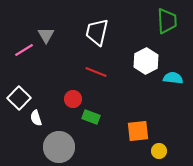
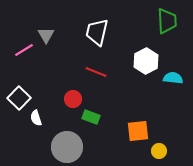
gray circle: moved 8 px right
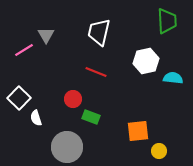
white trapezoid: moved 2 px right
white hexagon: rotated 15 degrees clockwise
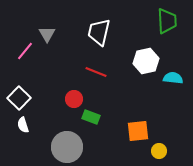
gray triangle: moved 1 px right, 1 px up
pink line: moved 1 px right, 1 px down; rotated 18 degrees counterclockwise
red circle: moved 1 px right
white semicircle: moved 13 px left, 7 px down
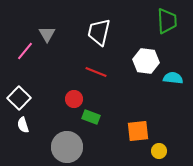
white hexagon: rotated 20 degrees clockwise
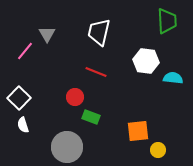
red circle: moved 1 px right, 2 px up
yellow circle: moved 1 px left, 1 px up
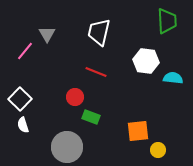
white square: moved 1 px right, 1 px down
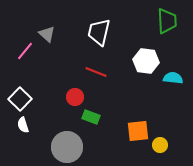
gray triangle: rotated 18 degrees counterclockwise
yellow circle: moved 2 px right, 5 px up
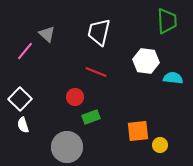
green rectangle: rotated 42 degrees counterclockwise
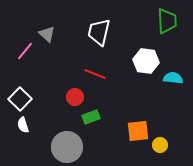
red line: moved 1 px left, 2 px down
